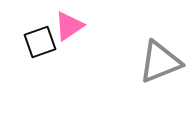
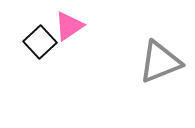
black square: rotated 24 degrees counterclockwise
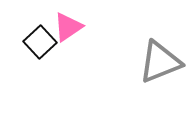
pink triangle: moved 1 px left, 1 px down
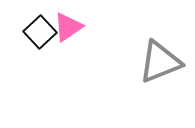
black square: moved 10 px up
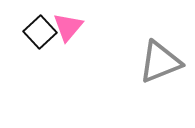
pink triangle: rotated 16 degrees counterclockwise
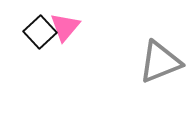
pink triangle: moved 3 px left
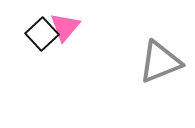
black square: moved 2 px right, 2 px down
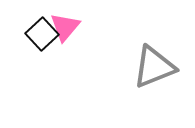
gray triangle: moved 6 px left, 5 px down
